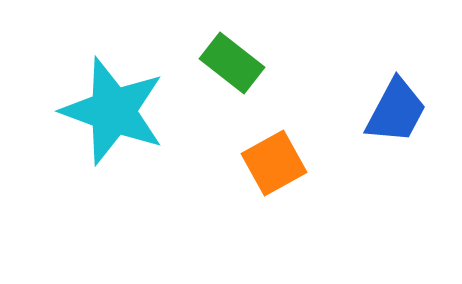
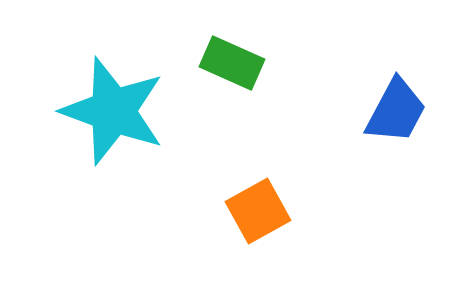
green rectangle: rotated 14 degrees counterclockwise
orange square: moved 16 px left, 48 px down
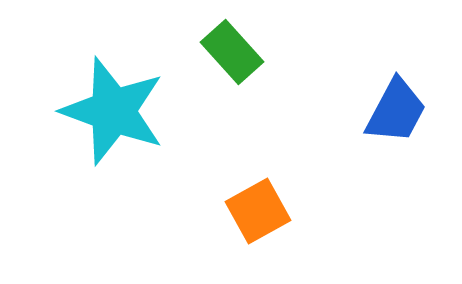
green rectangle: moved 11 px up; rotated 24 degrees clockwise
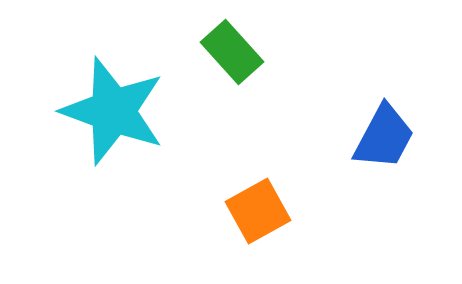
blue trapezoid: moved 12 px left, 26 px down
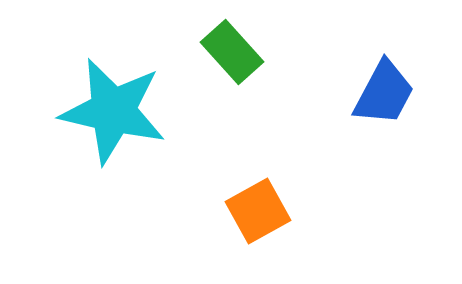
cyan star: rotated 7 degrees counterclockwise
blue trapezoid: moved 44 px up
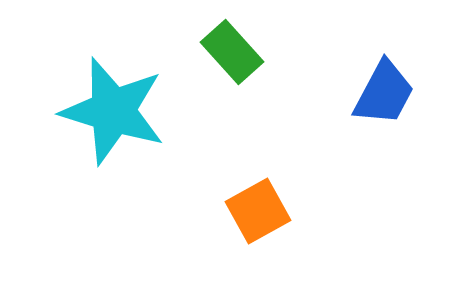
cyan star: rotated 4 degrees clockwise
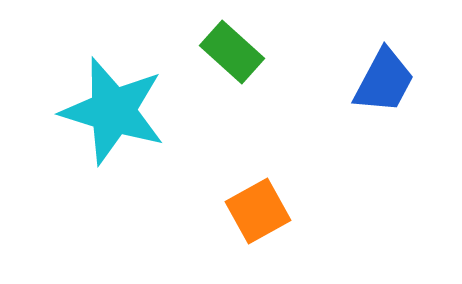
green rectangle: rotated 6 degrees counterclockwise
blue trapezoid: moved 12 px up
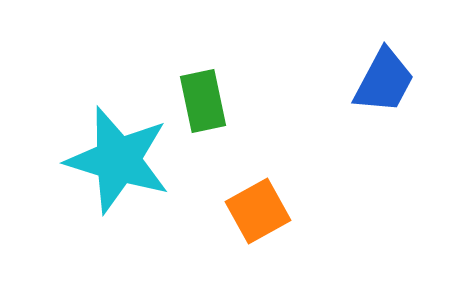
green rectangle: moved 29 px left, 49 px down; rotated 36 degrees clockwise
cyan star: moved 5 px right, 49 px down
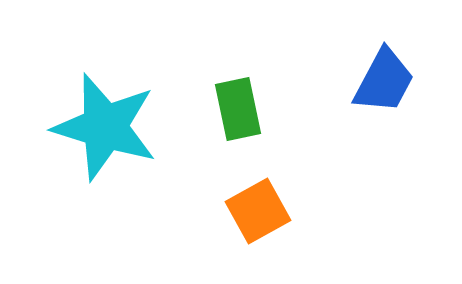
green rectangle: moved 35 px right, 8 px down
cyan star: moved 13 px left, 33 px up
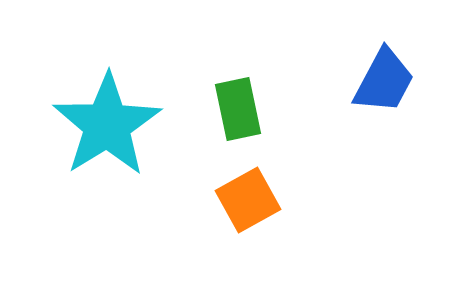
cyan star: moved 2 px right, 2 px up; rotated 23 degrees clockwise
orange square: moved 10 px left, 11 px up
